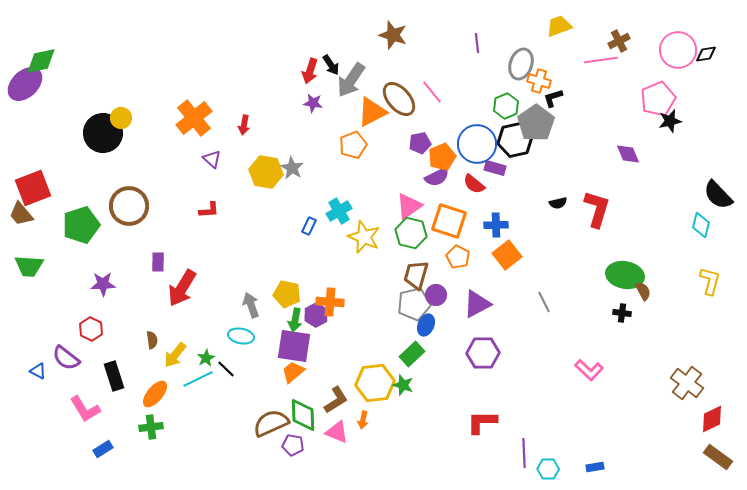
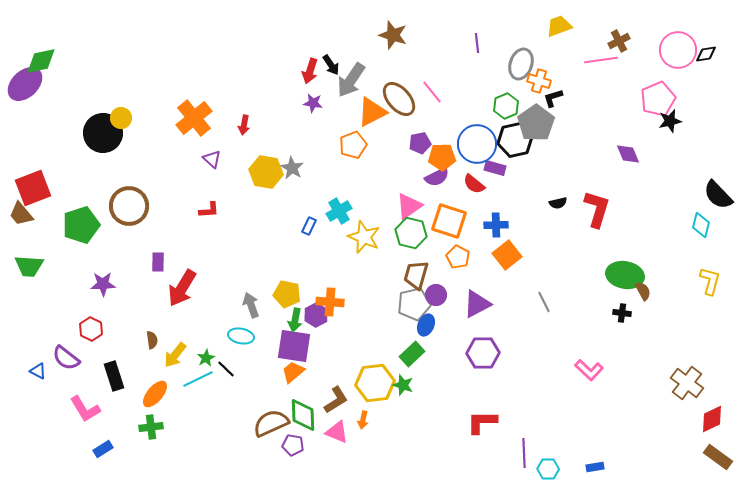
orange pentagon at (442, 157): rotated 20 degrees clockwise
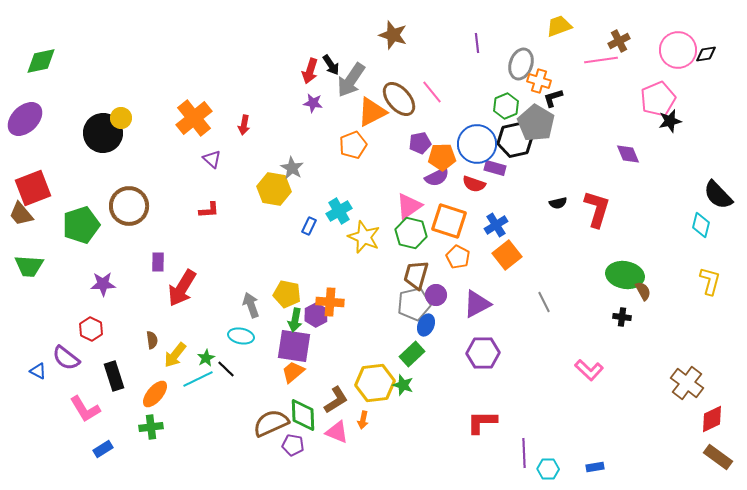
purple ellipse at (25, 84): moved 35 px down
gray pentagon at (536, 123): rotated 6 degrees counterclockwise
yellow hexagon at (266, 172): moved 8 px right, 17 px down
red semicircle at (474, 184): rotated 20 degrees counterclockwise
blue cross at (496, 225): rotated 30 degrees counterclockwise
black cross at (622, 313): moved 4 px down
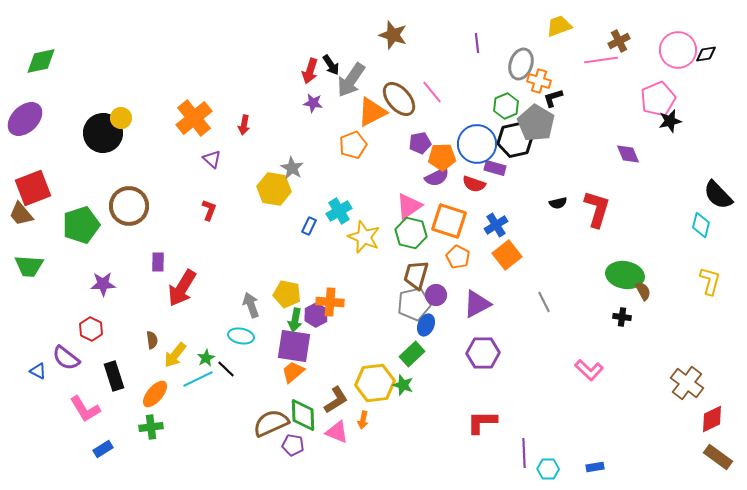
red L-shape at (209, 210): rotated 65 degrees counterclockwise
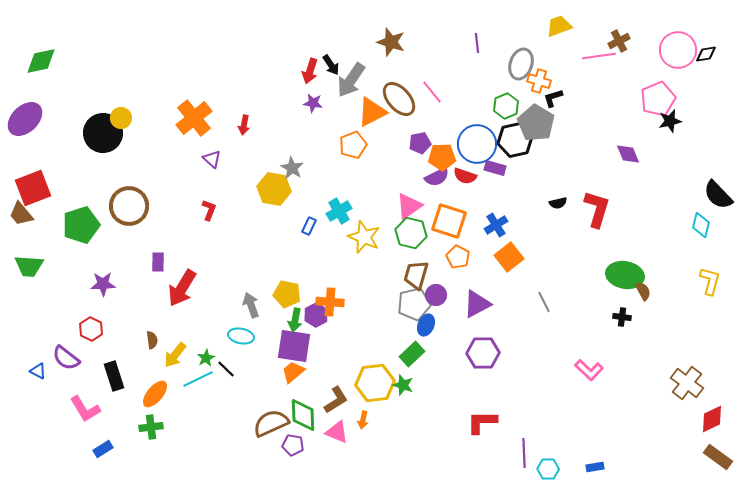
brown star at (393, 35): moved 2 px left, 7 px down
pink line at (601, 60): moved 2 px left, 4 px up
red semicircle at (474, 184): moved 9 px left, 8 px up
orange square at (507, 255): moved 2 px right, 2 px down
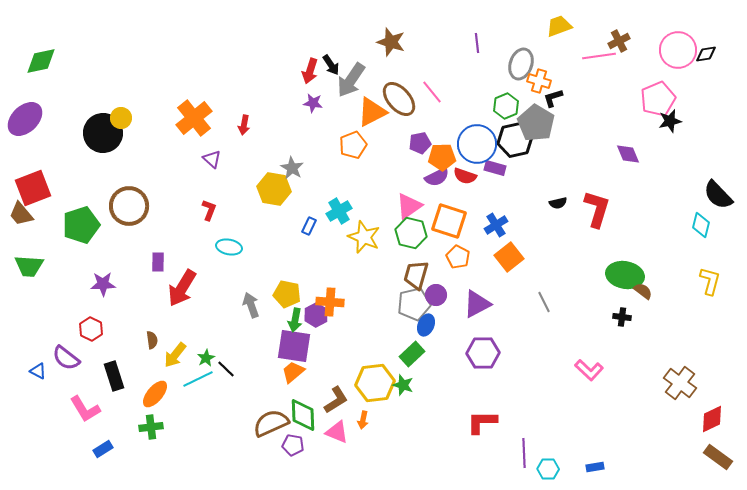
brown semicircle at (643, 291): rotated 24 degrees counterclockwise
cyan ellipse at (241, 336): moved 12 px left, 89 px up
brown cross at (687, 383): moved 7 px left
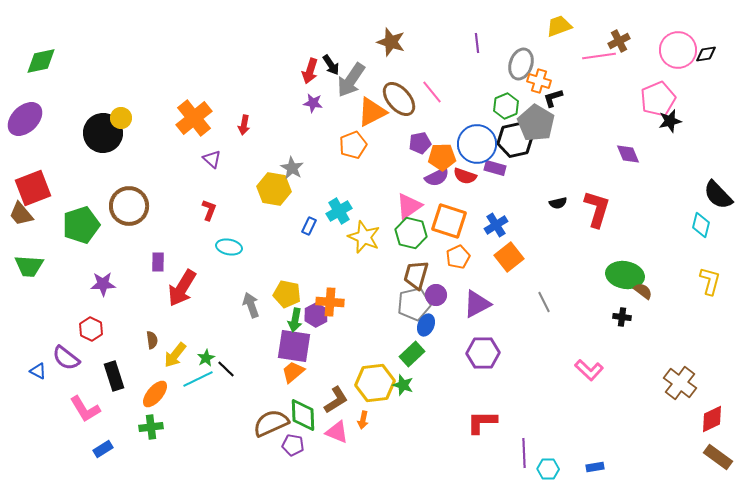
orange pentagon at (458, 257): rotated 20 degrees clockwise
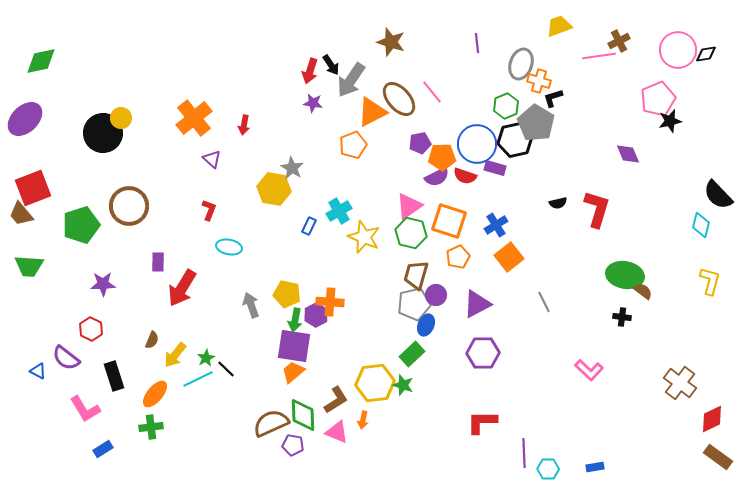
brown semicircle at (152, 340): rotated 30 degrees clockwise
